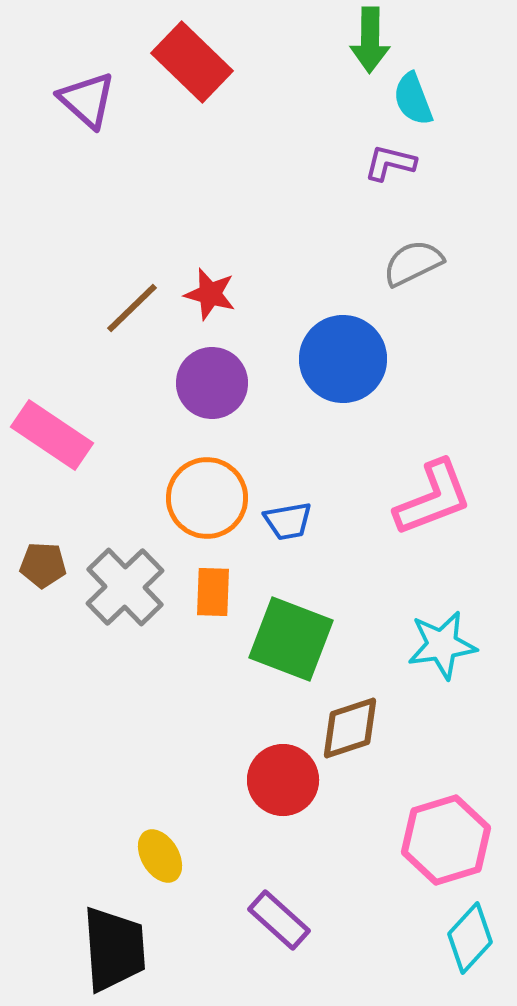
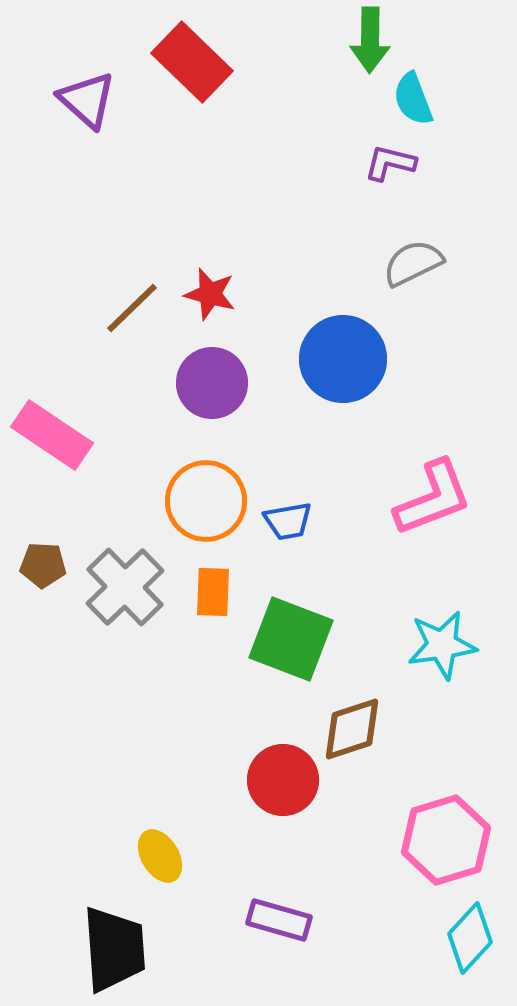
orange circle: moved 1 px left, 3 px down
brown diamond: moved 2 px right, 1 px down
purple rectangle: rotated 26 degrees counterclockwise
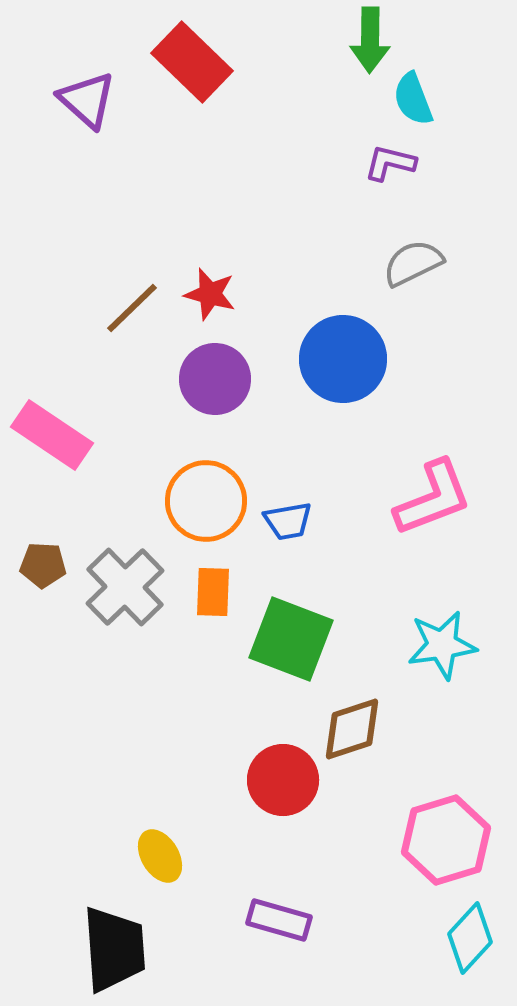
purple circle: moved 3 px right, 4 px up
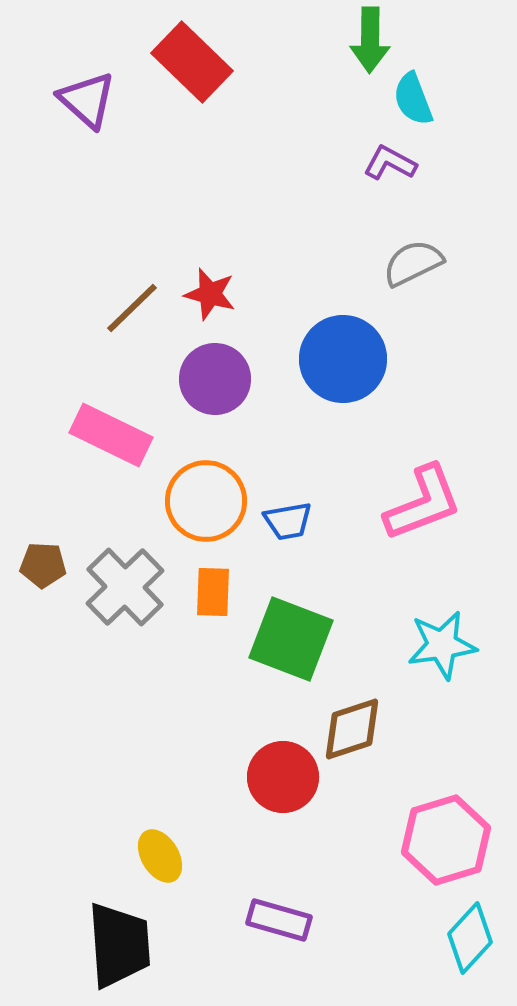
purple L-shape: rotated 14 degrees clockwise
pink rectangle: moved 59 px right; rotated 8 degrees counterclockwise
pink L-shape: moved 10 px left, 5 px down
red circle: moved 3 px up
black trapezoid: moved 5 px right, 4 px up
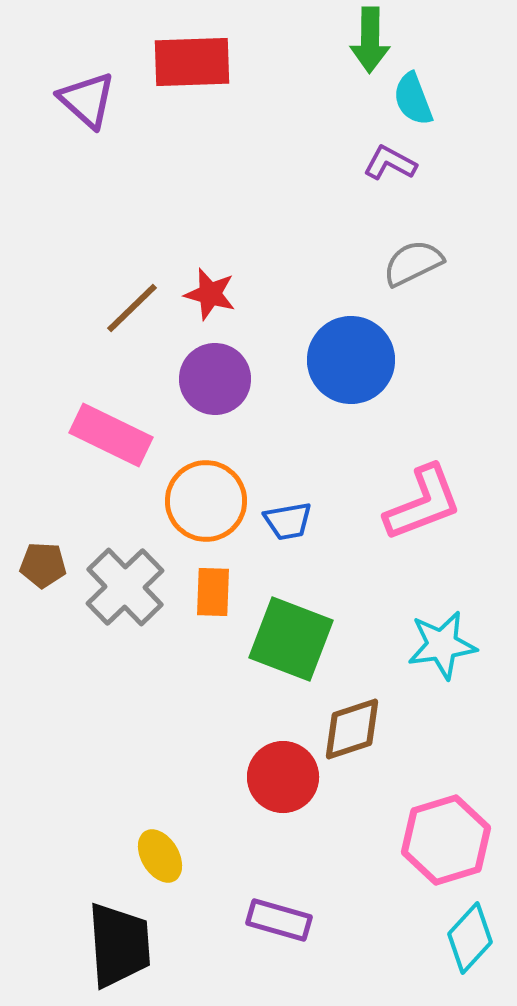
red rectangle: rotated 46 degrees counterclockwise
blue circle: moved 8 px right, 1 px down
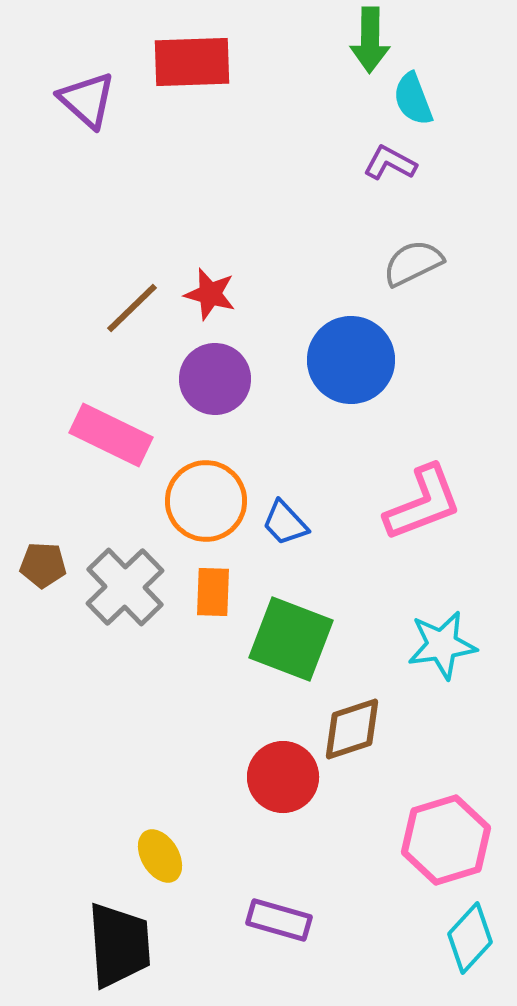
blue trapezoid: moved 3 px left, 2 px down; rotated 57 degrees clockwise
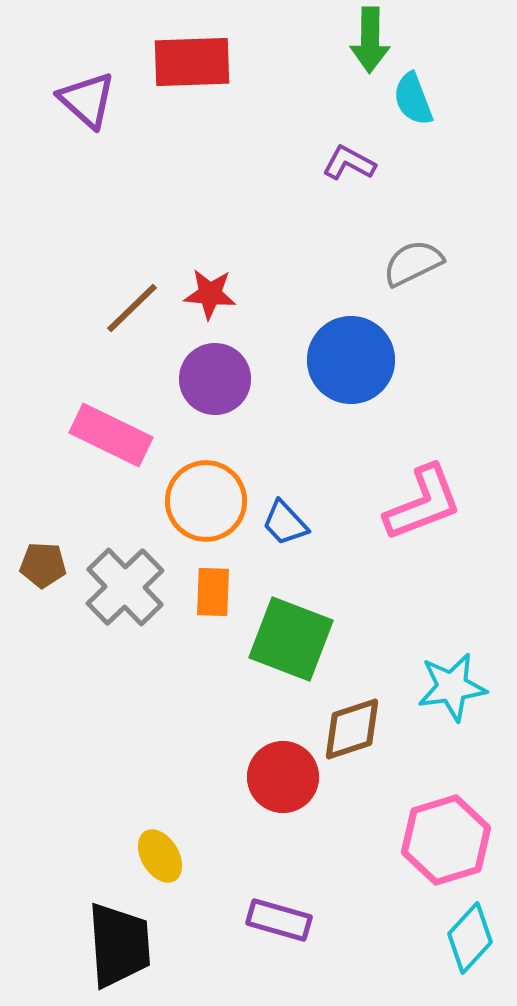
purple L-shape: moved 41 px left
red star: rotated 10 degrees counterclockwise
cyan star: moved 10 px right, 42 px down
